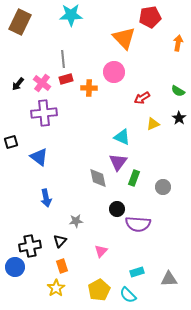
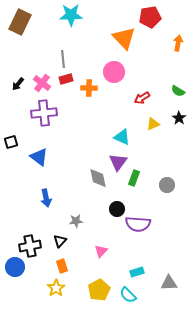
gray circle: moved 4 px right, 2 px up
gray triangle: moved 4 px down
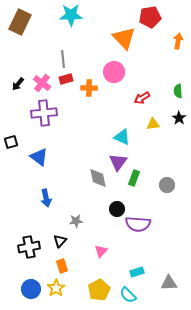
orange arrow: moved 2 px up
green semicircle: rotated 56 degrees clockwise
yellow triangle: rotated 16 degrees clockwise
black cross: moved 1 px left, 1 px down
blue circle: moved 16 px right, 22 px down
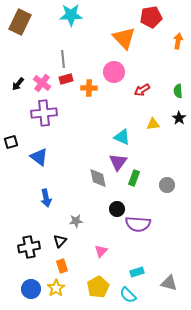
red pentagon: moved 1 px right
red arrow: moved 8 px up
gray triangle: rotated 18 degrees clockwise
yellow pentagon: moved 1 px left, 3 px up
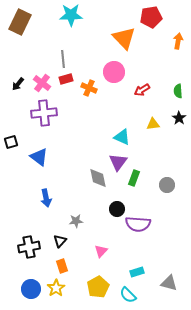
orange cross: rotated 21 degrees clockwise
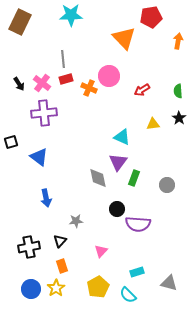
pink circle: moved 5 px left, 4 px down
black arrow: moved 1 px right; rotated 72 degrees counterclockwise
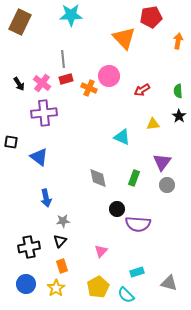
black star: moved 2 px up
black square: rotated 24 degrees clockwise
purple triangle: moved 44 px right
gray star: moved 13 px left
blue circle: moved 5 px left, 5 px up
cyan semicircle: moved 2 px left
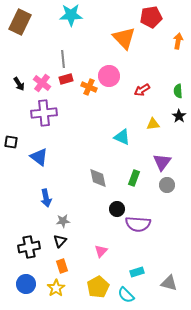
orange cross: moved 1 px up
